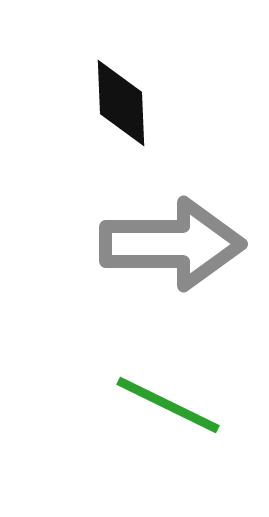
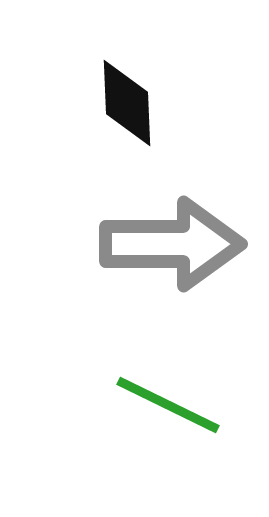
black diamond: moved 6 px right
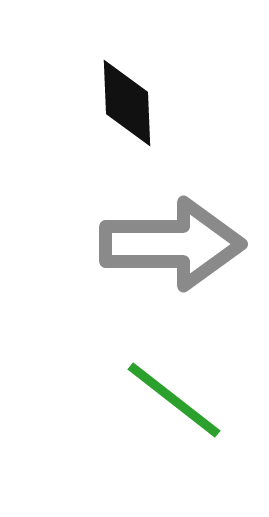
green line: moved 6 px right, 5 px up; rotated 12 degrees clockwise
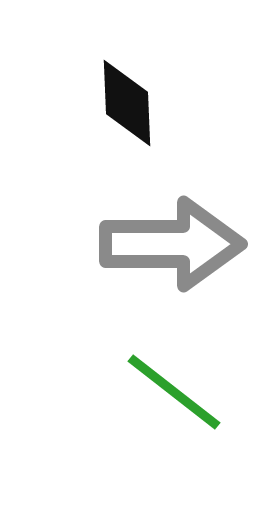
green line: moved 8 px up
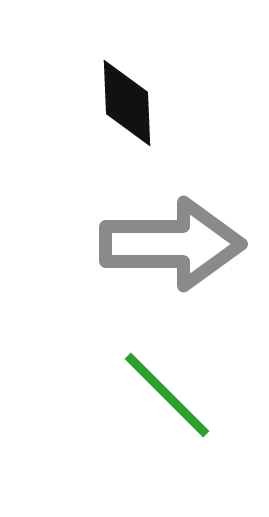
green line: moved 7 px left, 3 px down; rotated 7 degrees clockwise
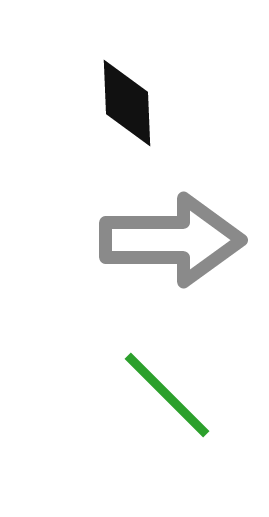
gray arrow: moved 4 px up
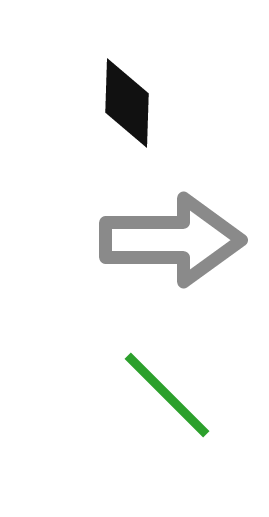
black diamond: rotated 4 degrees clockwise
